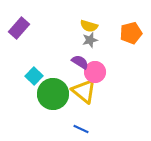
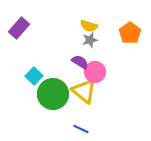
orange pentagon: moved 1 px left; rotated 20 degrees counterclockwise
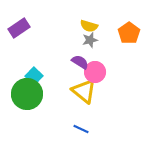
purple rectangle: rotated 15 degrees clockwise
orange pentagon: moved 1 px left
green circle: moved 26 px left
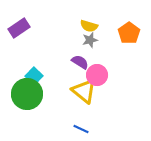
pink circle: moved 2 px right, 3 px down
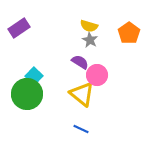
gray star: rotated 28 degrees counterclockwise
yellow triangle: moved 2 px left, 3 px down
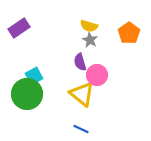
purple semicircle: rotated 138 degrees counterclockwise
cyan square: rotated 18 degrees clockwise
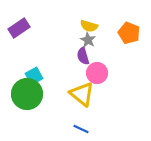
orange pentagon: rotated 15 degrees counterclockwise
gray star: moved 2 px left
purple semicircle: moved 3 px right, 6 px up
pink circle: moved 2 px up
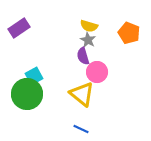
pink circle: moved 1 px up
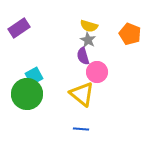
orange pentagon: moved 1 px right, 1 px down
blue line: rotated 21 degrees counterclockwise
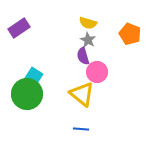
yellow semicircle: moved 1 px left, 3 px up
cyan square: rotated 30 degrees counterclockwise
